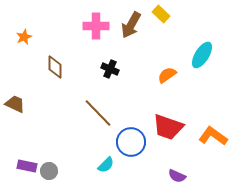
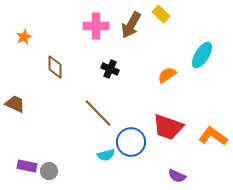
cyan semicircle: moved 10 px up; rotated 30 degrees clockwise
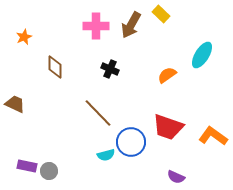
purple semicircle: moved 1 px left, 1 px down
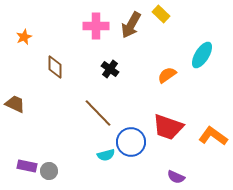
black cross: rotated 12 degrees clockwise
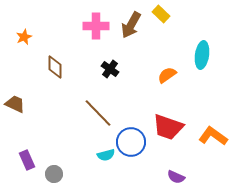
cyan ellipse: rotated 24 degrees counterclockwise
purple rectangle: moved 6 px up; rotated 54 degrees clockwise
gray circle: moved 5 px right, 3 px down
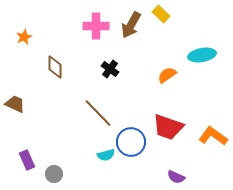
cyan ellipse: rotated 72 degrees clockwise
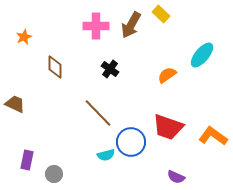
cyan ellipse: rotated 40 degrees counterclockwise
purple rectangle: rotated 36 degrees clockwise
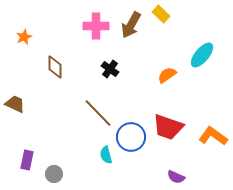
blue circle: moved 5 px up
cyan semicircle: rotated 90 degrees clockwise
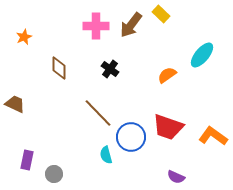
brown arrow: rotated 8 degrees clockwise
brown diamond: moved 4 px right, 1 px down
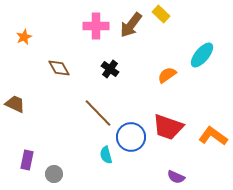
brown diamond: rotated 30 degrees counterclockwise
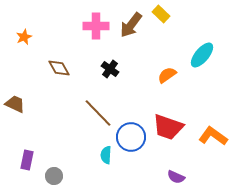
cyan semicircle: rotated 18 degrees clockwise
gray circle: moved 2 px down
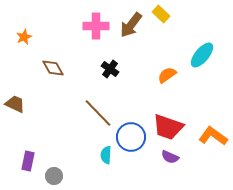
brown diamond: moved 6 px left
purple rectangle: moved 1 px right, 1 px down
purple semicircle: moved 6 px left, 20 px up
